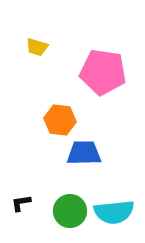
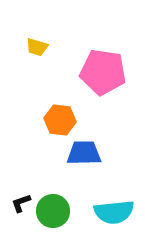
black L-shape: rotated 10 degrees counterclockwise
green circle: moved 17 px left
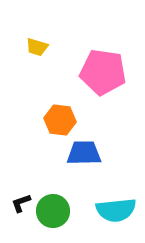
cyan semicircle: moved 2 px right, 2 px up
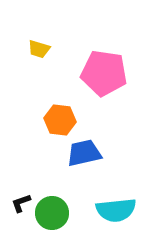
yellow trapezoid: moved 2 px right, 2 px down
pink pentagon: moved 1 px right, 1 px down
blue trapezoid: rotated 12 degrees counterclockwise
green circle: moved 1 px left, 2 px down
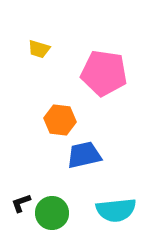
blue trapezoid: moved 2 px down
